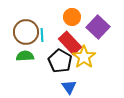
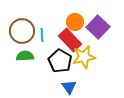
orange circle: moved 3 px right, 5 px down
brown circle: moved 4 px left, 1 px up
red rectangle: moved 3 px up
yellow star: rotated 25 degrees clockwise
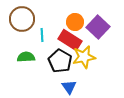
brown circle: moved 12 px up
red rectangle: rotated 15 degrees counterclockwise
green semicircle: moved 1 px right, 1 px down
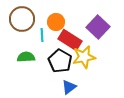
orange circle: moved 19 px left
blue triangle: rotated 28 degrees clockwise
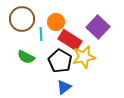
cyan line: moved 1 px left, 1 px up
green semicircle: rotated 150 degrees counterclockwise
blue triangle: moved 5 px left
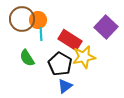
orange circle: moved 18 px left, 2 px up
purple square: moved 8 px right
green semicircle: moved 1 px right, 1 px down; rotated 30 degrees clockwise
black pentagon: moved 3 px down
blue triangle: moved 1 px right, 1 px up
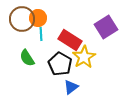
orange circle: moved 2 px up
purple square: rotated 15 degrees clockwise
yellow star: rotated 20 degrees counterclockwise
blue triangle: moved 6 px right, 1 px down
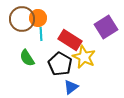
yellow star: rotated 15 degrees counterclockwise
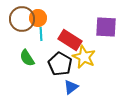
purple square: rotated 35 degrees clockwise
